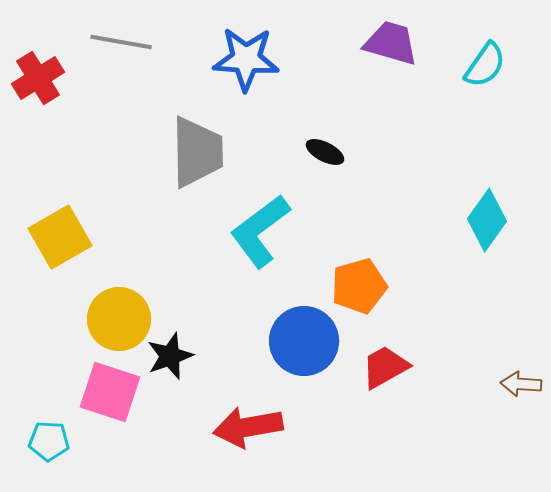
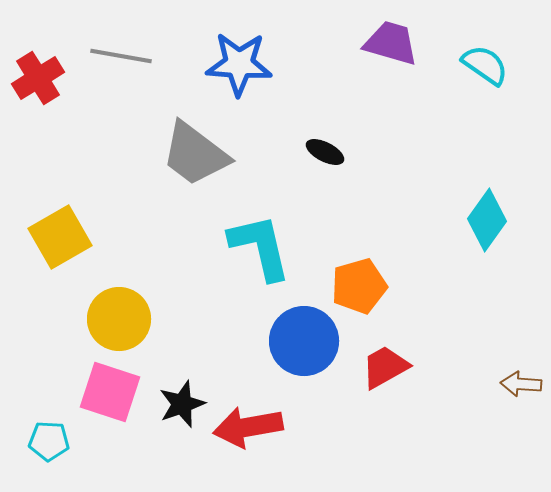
gray line: moved 14 px down
blue star: moved 7 px left, 5 px down
cyan semicircle: rotated 90 degrees counterclockwise
gray trapezoid: moved 2 px left, 2 px down; rotated 128 degrees clockwise
cyan L-shape: moved 16 px down; rotated 114 degrees clockwise
black star: moved 12 px right, 48 px down
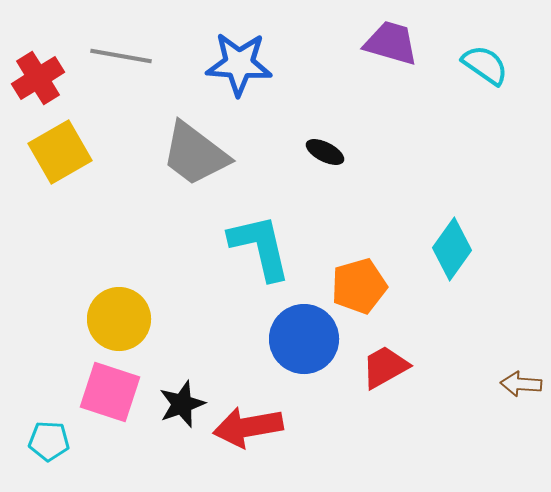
cyan diamond: moved 35 px left, 29 px down
yellow square: moved 85 px up
blue circle: moved 2 px up
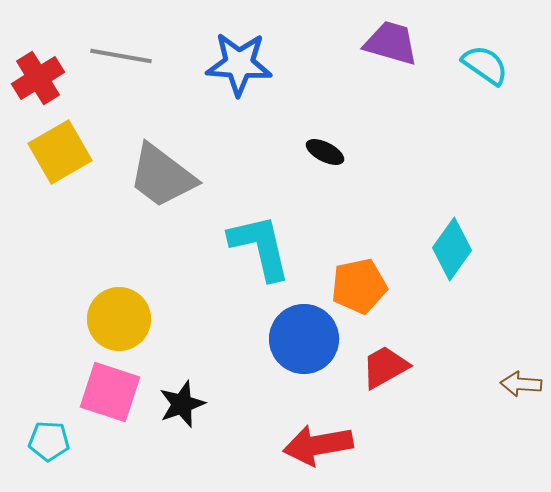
gray trapezoid: moved 33 px left, 22 px down
orange pentagon: rotated 4 degrees clockwise
red arrow: moved 70 px right, 18 px down
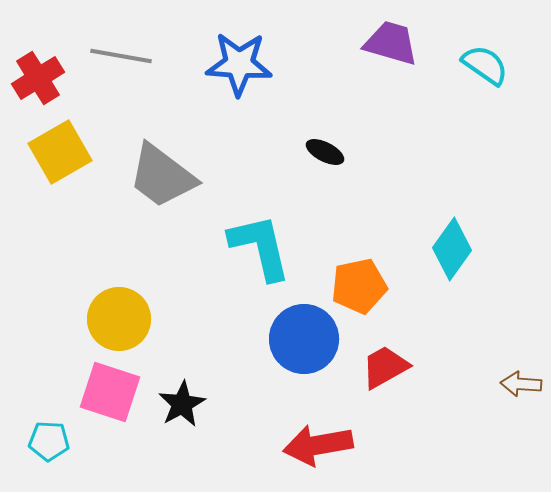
black star: rotated 9 degrees counterclockwise
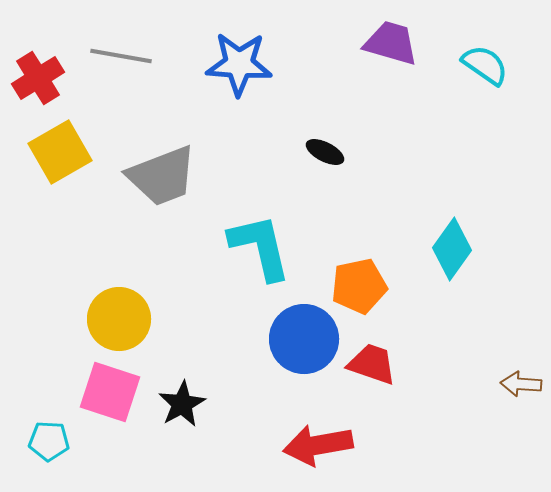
gray trapezoid: rotated 58 degrees counterclockwise
red trapezoid: moved 13 px left, 3 px up; rotated 48 degrees clockwise
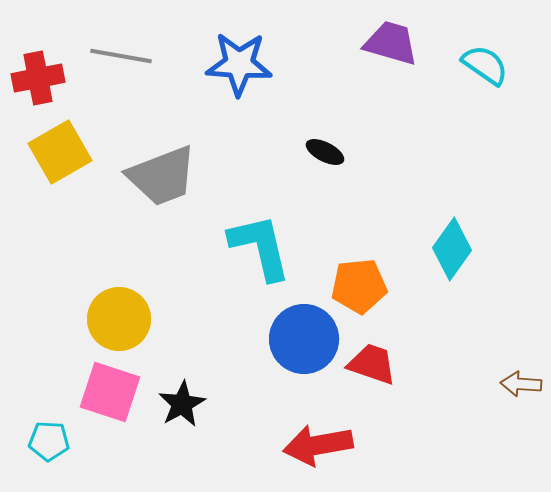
red cross: rotated 21 degrees clockwise
orange pentagon: rotated 6 degrees clockwise
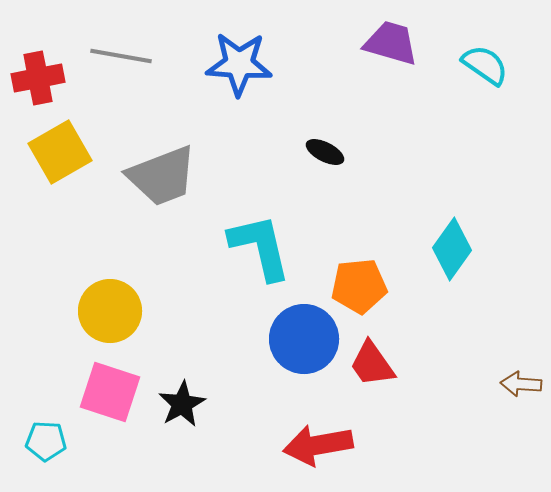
yellow circle: moved 9 px left, 8 px up
red trapezoid: rotated 144 degrees counterclockwise
cyan pentagon: moved 3 px left
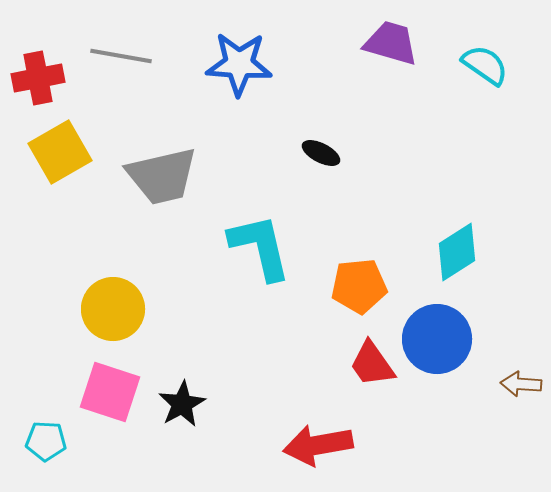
black ellipse: moved 4 px left, 1 px down
gray trapezoid: rotated 8 degrees clockwise
cyan diamond: moved 5 px right, 3 px down; rotated 22 degrees clockwise
yellow circle: moved 3 px right, 2 px up
blue circle: moved 133 px right
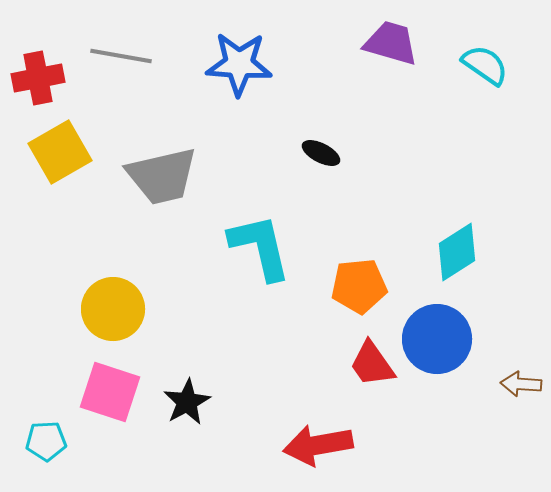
black star: moved 5 px right, 2 px up
cyan pentagon: rotated 6 degrees counterclockwise
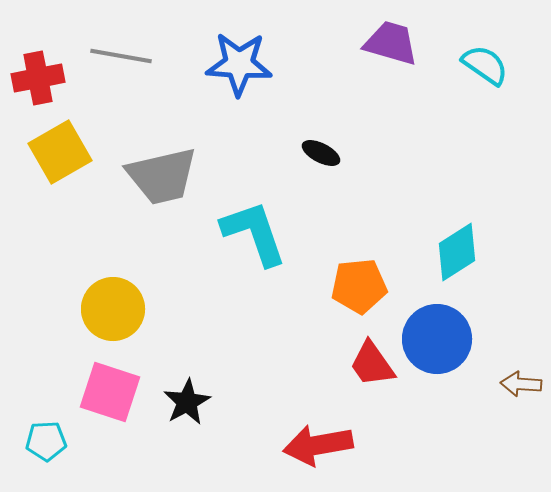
cyan L-shape: moved 6 px left, 14 px up; rotated 6 degrees counterclockwise
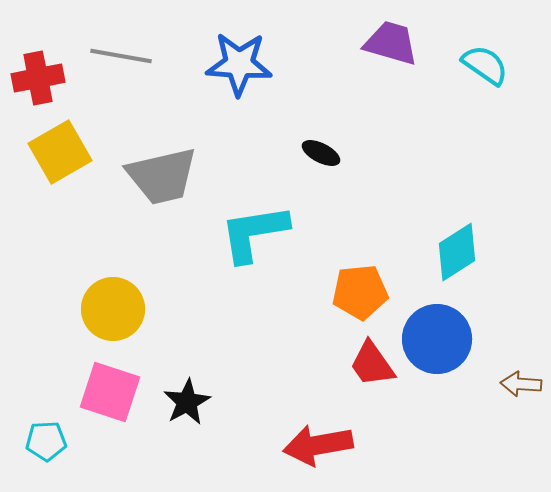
cyan L-shape: rotated 80 degrees counterclockwise
orange pentagon: moved 1 px right, 6 px down
